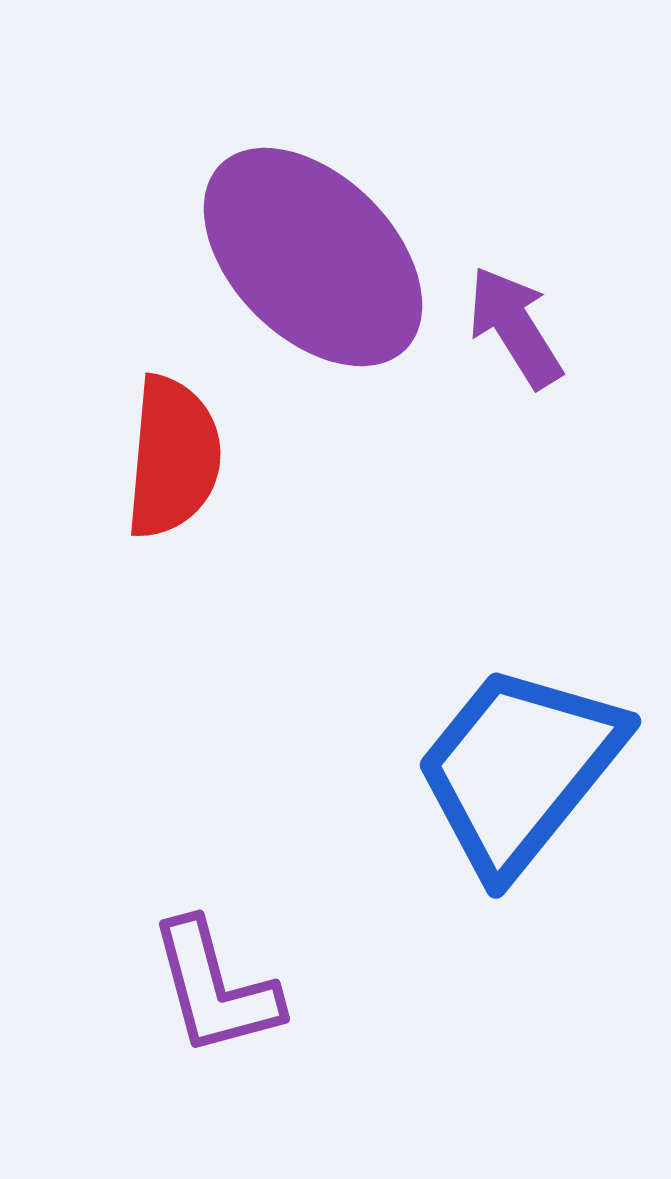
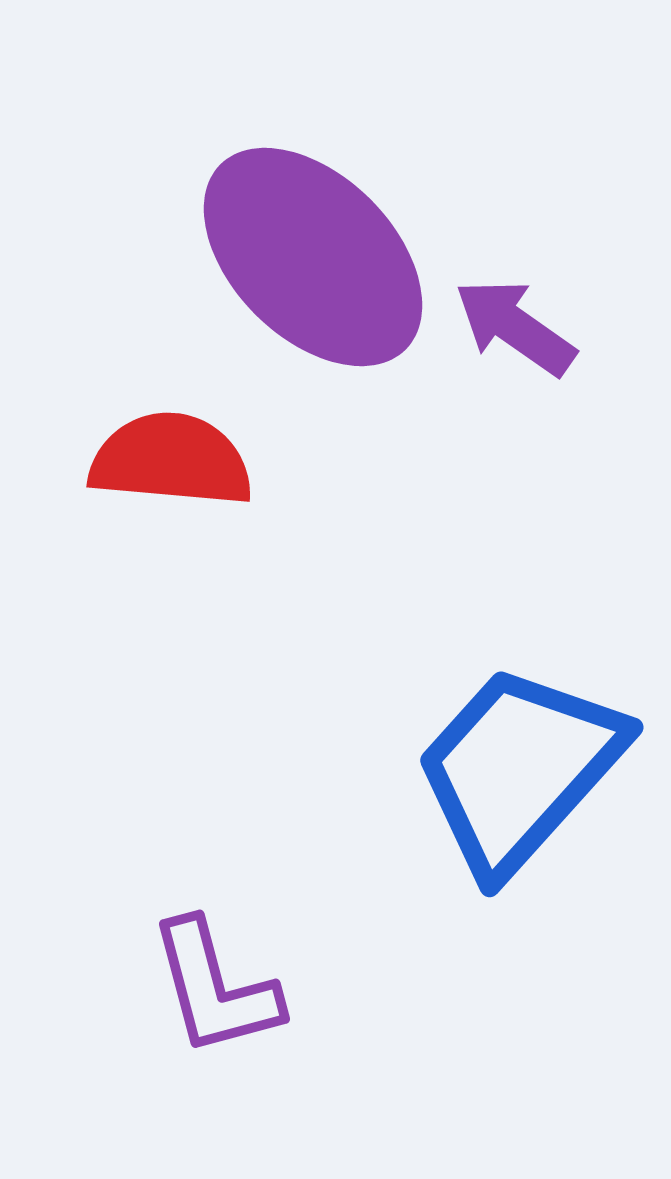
purple arrow: rotated 23 degrees counterclockwise
red semicircle: moved 2 px left, 3 px down; rotated 90 degrees counterclockwise
blue trapezoid: rotated 3 degrees clockwise
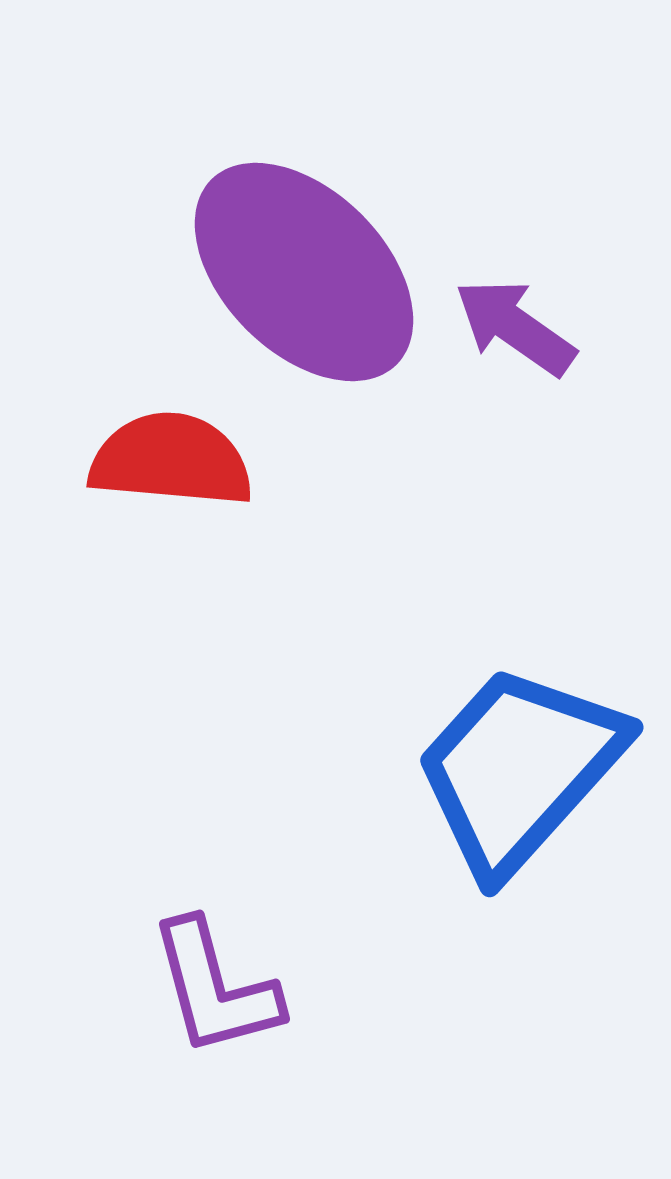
purple ellipse: moved 9 px left, 15 px down
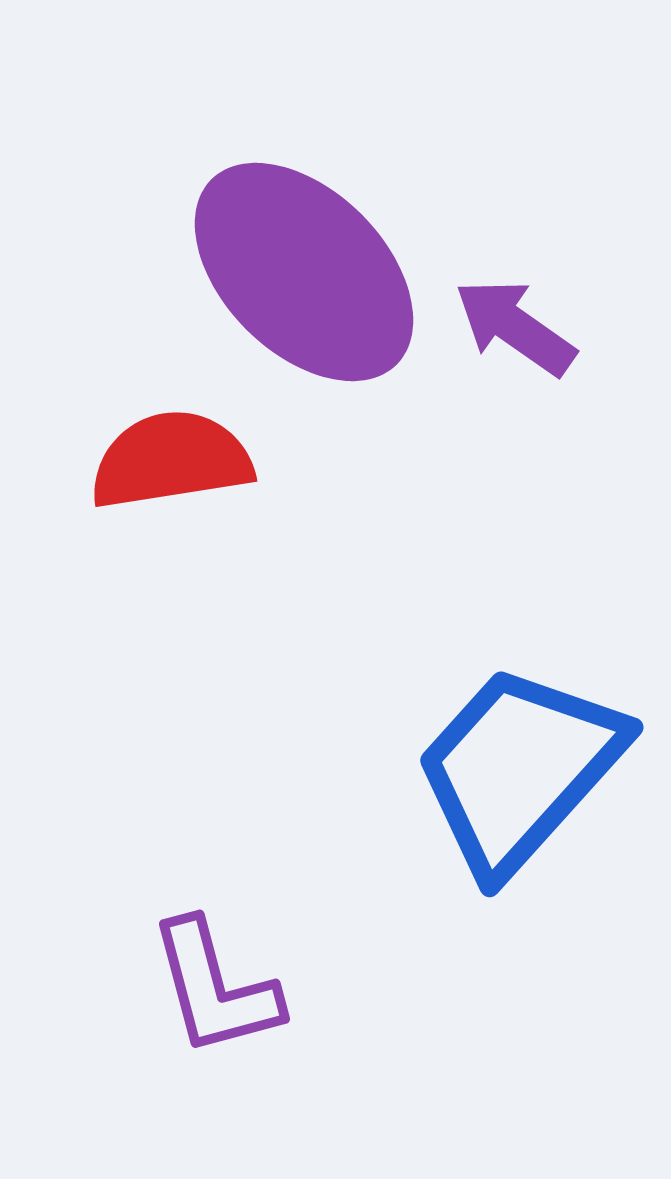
red semicircle: rotated 14 degrees counterclockwise
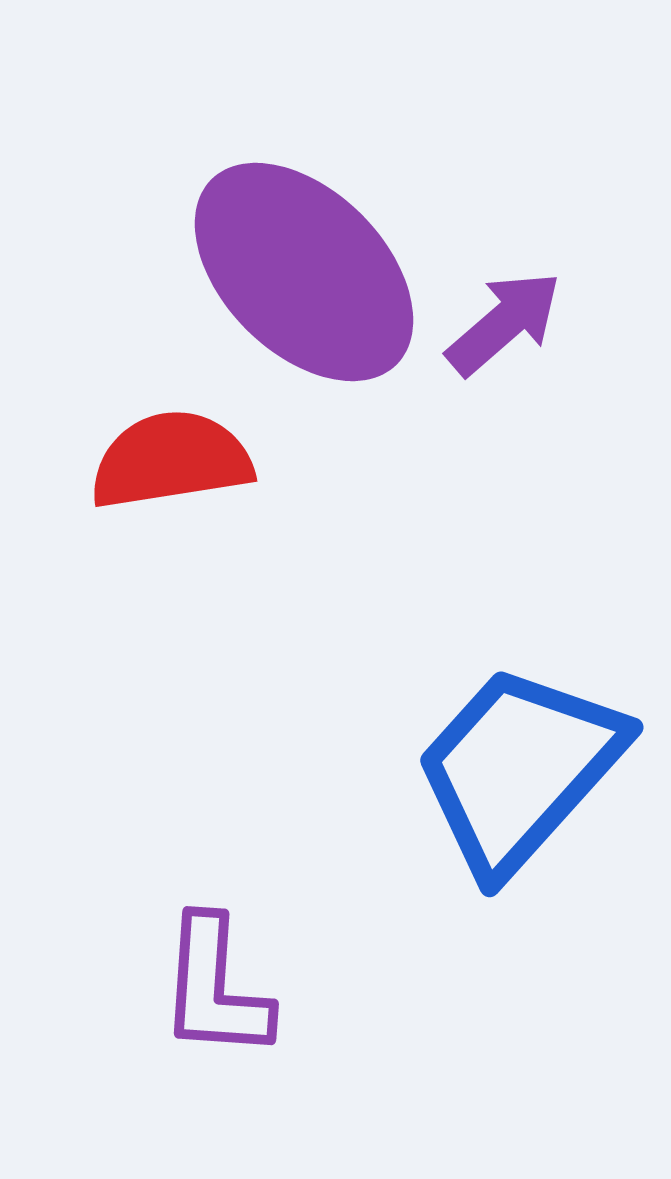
purple arrow: moved 11 px left, 4 px up; rotated 104 degrees clockwise
purple L-shape: rotated 19 degrees clockwise
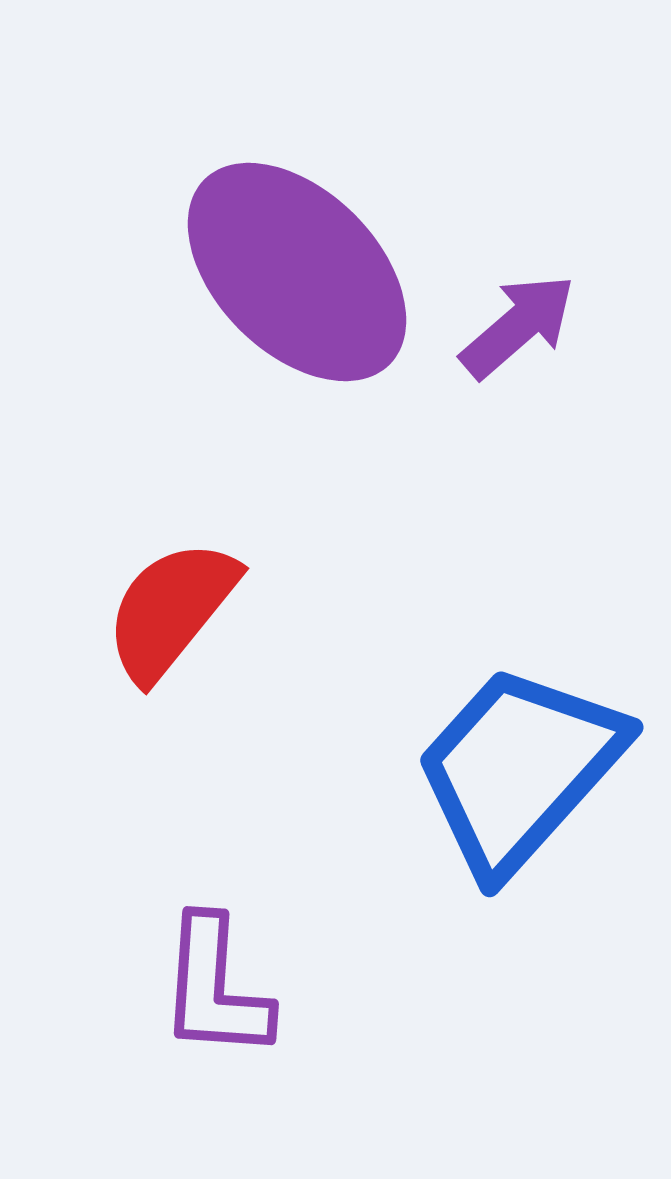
purple ellipse: moved 7 px left
purple arrow: moved 14 px right, 3 px down
red semicircle: moved 150 px down; rotated 42 degrees counterclockwise
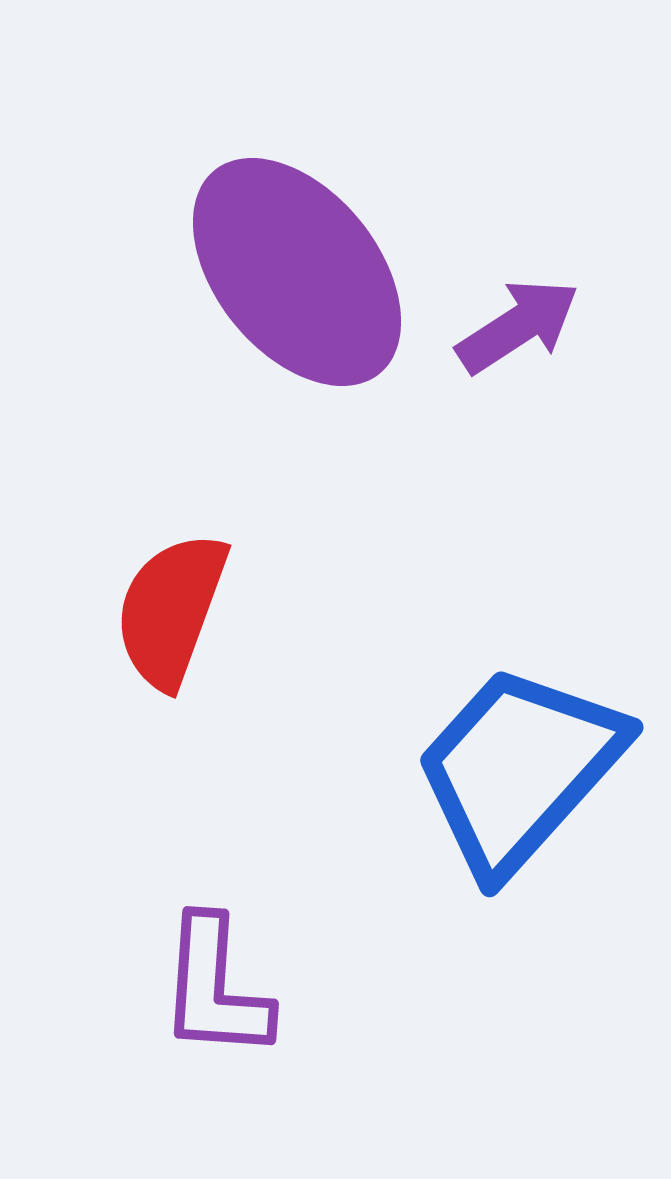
purple ellipse: rotated 6 degrees clockwise
purple arrow: rotated 8 degrees clockwise
red semicircle: rotated 19 degrees counterclockwise
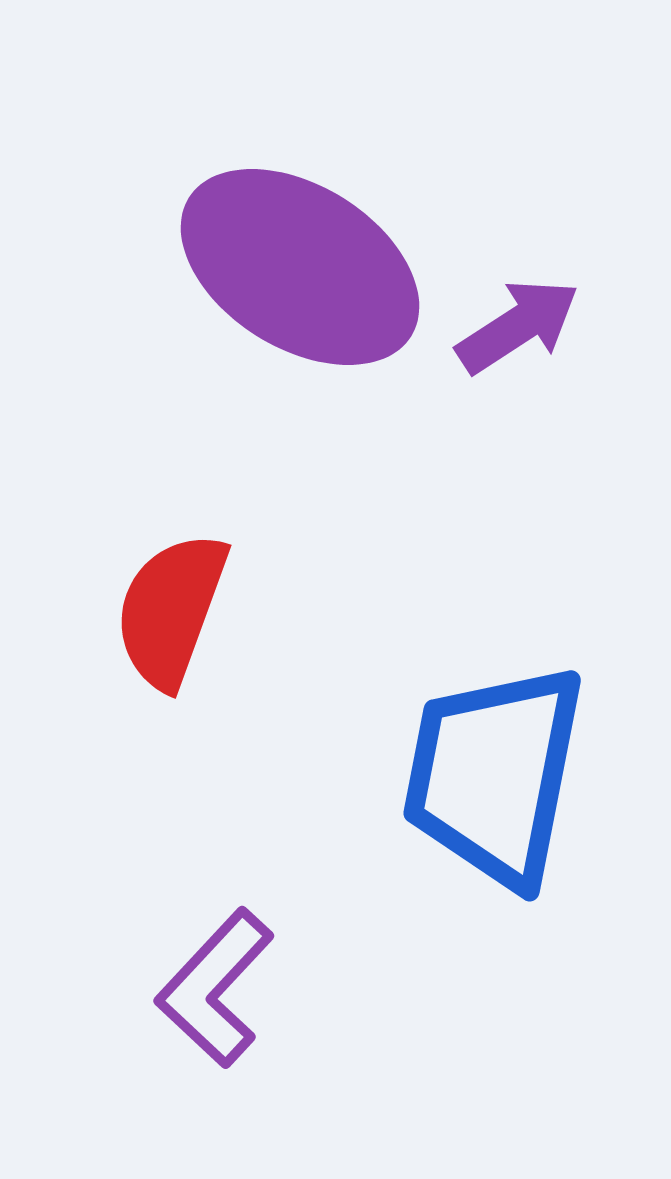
purple ellipse: moved 3 px right, 5 px up; rotated 19 degrees counterclockwise
blue trapezoid: moved 25 px left, 6 px down; rotated 31 degrees counterclockwise
purple L-shape: rotated 39 degrees clockwise
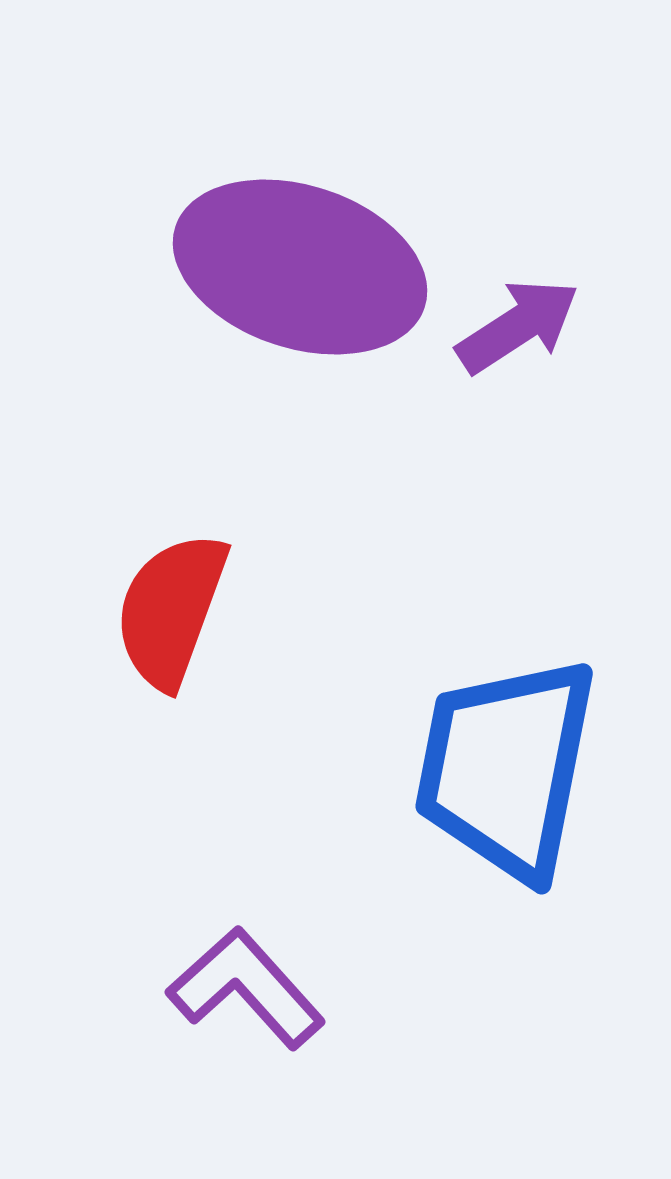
purple ellipse: rotated 14 degrees counterclockwise
blue trapezoid: moved 12 px right, 7 px up
purple L-shape: moved 31 px right; rotated 95 degrees clockwise
